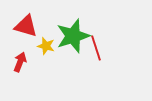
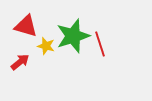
red line: moved 4 px right, 4 px up
red arrow: rotated 30 degrees clockwise
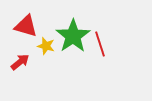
green star: rotated 16 degrees counterclockwise
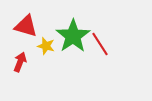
red line: rotated 15 degrees counterclockwise
red arrow: rotated 30 degrees counterclockwise
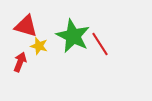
green star: rotated 12 degrees counterclockwise
yellow star: moved 7 px left
